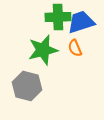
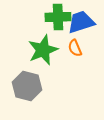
green star: rotated 8 degrees counterclockwise
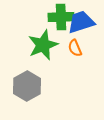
green cross: moved 3 px right
green star: moved 5 px up
gray hexagon: rotated 16 degrees clockwise
